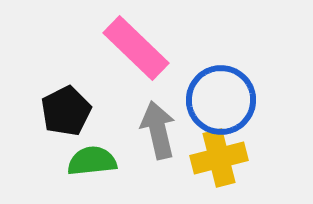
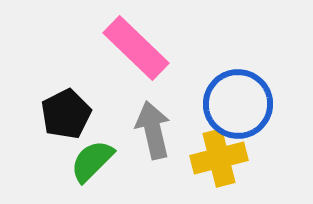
blue circle: moved 17 px right, 4 px down
black pentagon: moved 3 px down
gray arrow: moved 5 px left
green semicircle: rotated 39 degrees counterclockwise
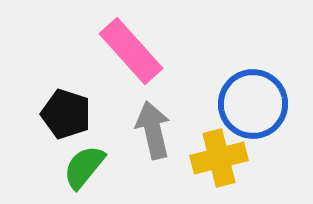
pink rectangle: moved 5 px left, 3 px down; rotated 4 degrees clockwise
blue circle: moved 15 px right
black pentagon: rotated 27 degrees counterclockwise
green semicircle: moved 8 px left, 6 px down; rotated 6 degrees counterclockwise
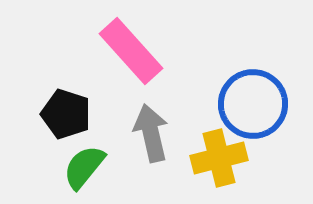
gray arrow: moved 2 px left, 3 px down
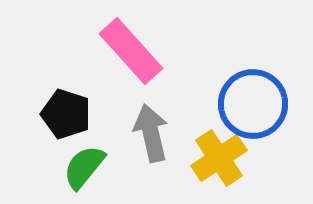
yellow cross: rotated 20 degrees counterclockwise
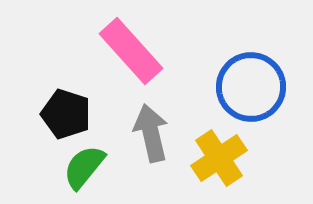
blue circle: moved 2 px left, 17 px up
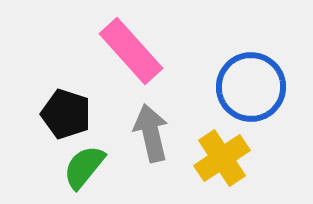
yellow cross: moved 3 px right
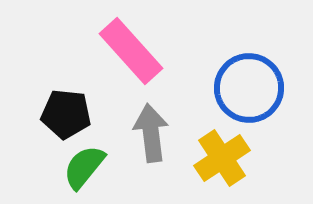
blue circle: moved 2 px left, 1 px down
black pentagon: rotated 12 degrees counterclockwise
gray arrow: rotated 6 degrees clockwise
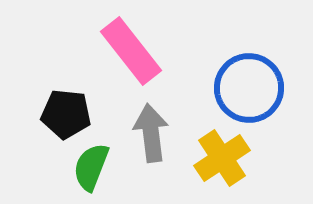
pink rectangle: rotated 4 degrees clockwise
green semicircle: moved 7 px right; rotated 18 degrees counterclockwise
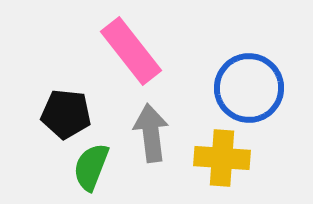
yellow cross: rotated 38 degrees clockwise
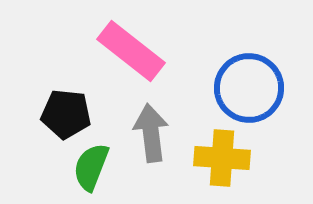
pink rectangle: rotated 14 degrees counterclockwise
